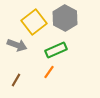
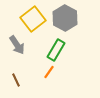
yellow square: moved 1 px left, 3 px up
gray arrow: rotated 36 degrees clockwise
green rectangle: rotated 35 degrees counterclockwise
brown line: rotated 56 degrees counterclockwise
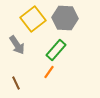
gray hexagon: rotated 25 degrees counterclockwise
green rectangle: rotated 10 degrees clockwise
brown line: moved 3 px down
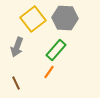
gray arrow: moved 2 px down; rotated 54 degrees clockwise
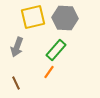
yellow square: moved 2 px up; rotated 25 degrees clockwise
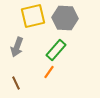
yellow square: moved 1 px up
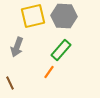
gray hexagon: moved 1 px left, 2 px up
green rectangle: moved 5 px right
brown line: moved 6 px left
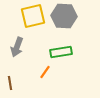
green rectangle: moved 2 px down; rotated 40 degrees clockwise
orange line: moved 4 px left
brown line: rotated 16 degrees clockwise
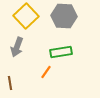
yellow square: moved 7 px left; rotated 30 degrees counterclockwise
orange line: moved 1 px right
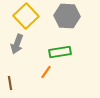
gray hexagon: moved 3 px right
gray arrow: moved 3 px up
green rectangle: moved 1 px left
